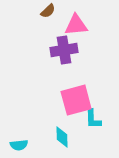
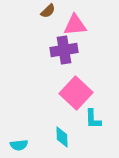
pink triangle: moved 1 px left
pink square: moved 7 px up; rotated 32 degrees counterclockwise
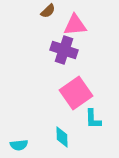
purple cross: rotated 28 degrees clockwise
pink square: rotated 12 degrees clockwise
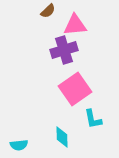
purple cross: rotated 36 degrees counterclockwise
pink square: moved 1 px left, 4 px up
cyan L-shape: rotated 10 degrees counterclockwise
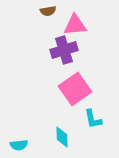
brown semicircle: rotated 35 degrees clockwise
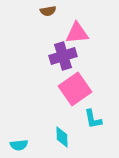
pink triangle: moved 2 px right, 8 px down
purple cross: moved 1 px left, 6 px down
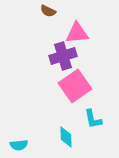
brown semicircle: rotated 35 degrees clockwise
pink square: moved 3 px up
cyan diamond: moved 4 px right
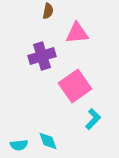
brown semicircle: rotated 105 degrees counterclockwise
purple cross: moved 21 px left
cyan L-shape: rotated 125 degrees counterclockwise
cyan diamond: moved 18 px left, 4 px down; rotated 20 degrees counterclockwise
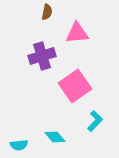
brown semicircle: moved 1 px left, 1 px down
cyan L-shape: moved 2 px right, 2 px down
cyan diamond: moved 7 px right, 4 px up; rotated 20 degrees counterclockwise
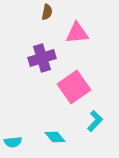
purple cross: moved 2 px down
pink square: moved 1 px left, 1 px down
cyan semicircle: moved 6 px left, 3 px up
